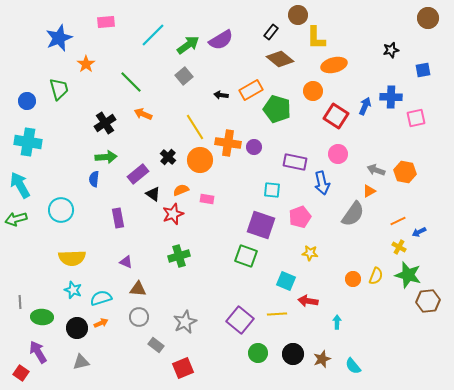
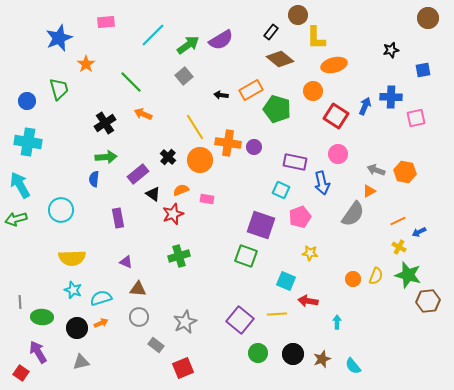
cyan square at (272, 190): moved 9 px right; rotated 18 degrees clockwise
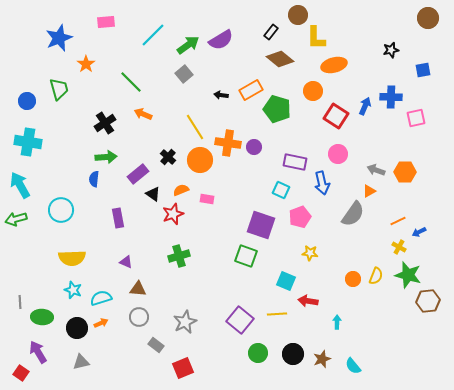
gray square at (184, 76): moved 2 px up
orange hexagon at (405, 172): rotated 10 degrees counterclockwise
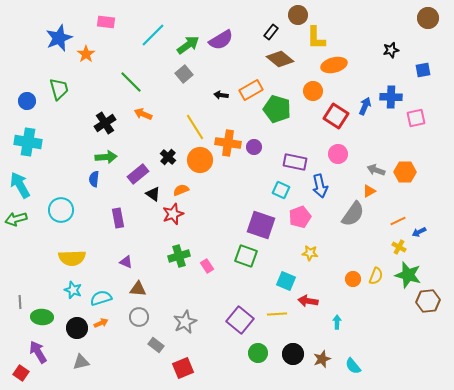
pink rectangle at (106, 22): rotated 12 degrees clockwise
orange star at (86, 64): moved 10 px up
blue arrow at (322, 183): moved 2 px left, 3 px down
pink rectangle at (207, 199): moved 67 px down; rotated 48 degrees clockwise
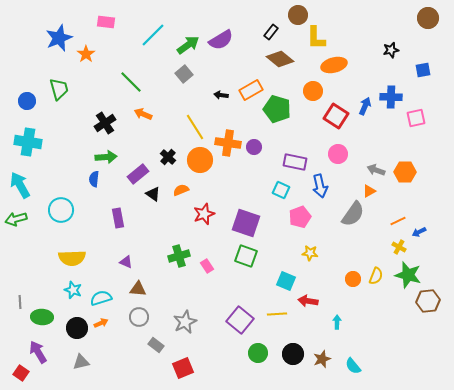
red star at (173, 214): moved 31 px right
purple square at (261, 225): moved 15 px left, 2 px up
